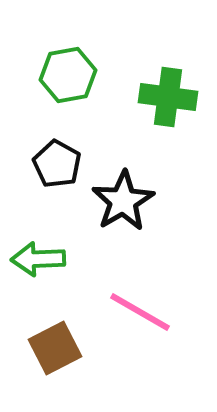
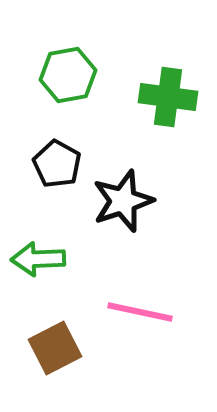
black star: rotated 12 degrees clockwise
pink line: rotated 18 degrees counterclockwise
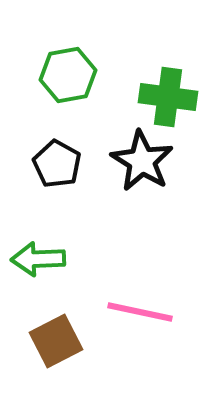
black star: moved 19 px right, 40 px up; rotated 22 degrees counterclockwise
brown square: moved 1 px right, 7 px up
